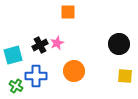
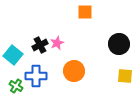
orange square: moved 17 px right
cyan square: rotated 36 degrees counterclockwise
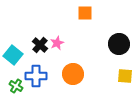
orange square: moved 1 px down
black cross: rotated 21 degrees counterclockwise
orange circle: moved 1 px left, 3 px down
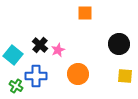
pink star: moved 1 px right, 7 px down
orange circle: moved 5 px right
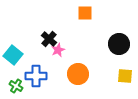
black cross: moved 9 px right, 6 px up
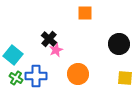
pink star: moved 2 px left
yellow square: moved 2 px down
green cross: moved 8 px up
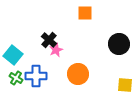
black cross: moved 1 px down
yellow square: moved 7 px down
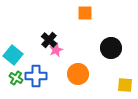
black circle: moved 8 px left, 4 px down
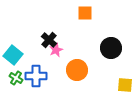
orange circle: moved 1 px left, 4 px up
